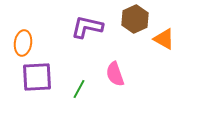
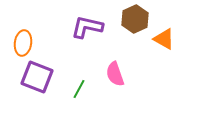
purple square: rotated 24 degrees clockwise
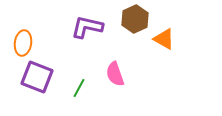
green line: moved 1 px up
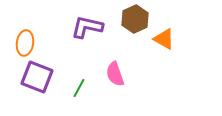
orange ellipse: moved 2 px right
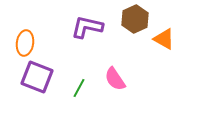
pink semicircle: moved 5 px down; rotated 15 degrees counterclockwise
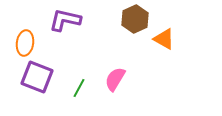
purple L-shape: moved 22 px left, 7 px up
pink semicircle: rotated 65 degrees clockwise
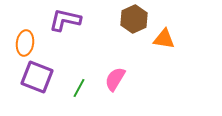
brown hexagon: moved 1 px left
orange triangle: rotated 20 degrees counterclockwise
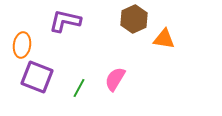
purple L-shape: moved 1 px down
orange ellipse: moved 3 px left, 2 px down
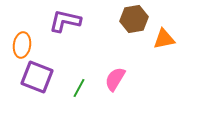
brown hexagon: rotated 16 degrees clockwise
orange triangle: rotated 20 degrees counterclockwise
